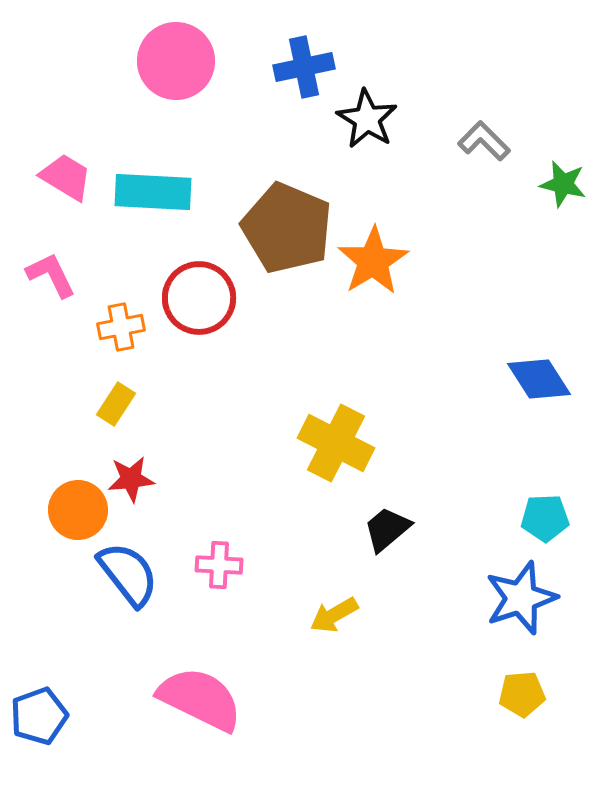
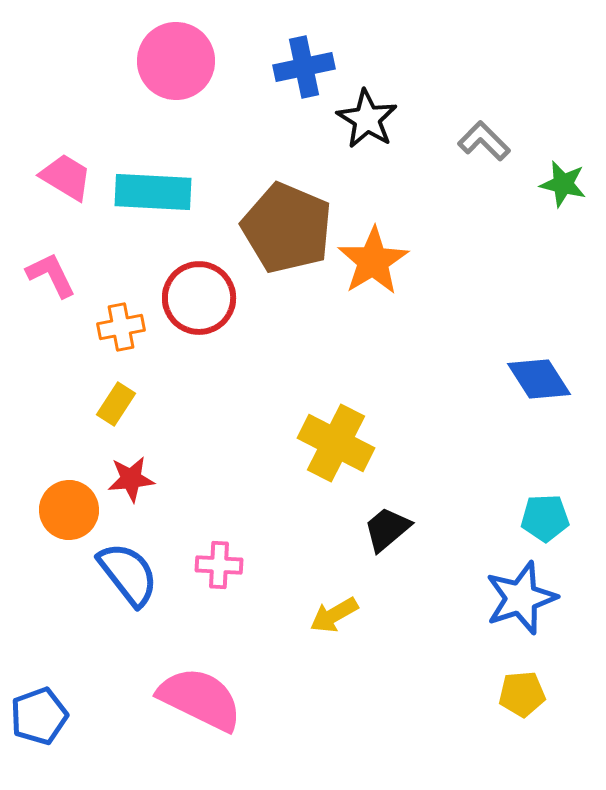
orange circle: moved 9 px left
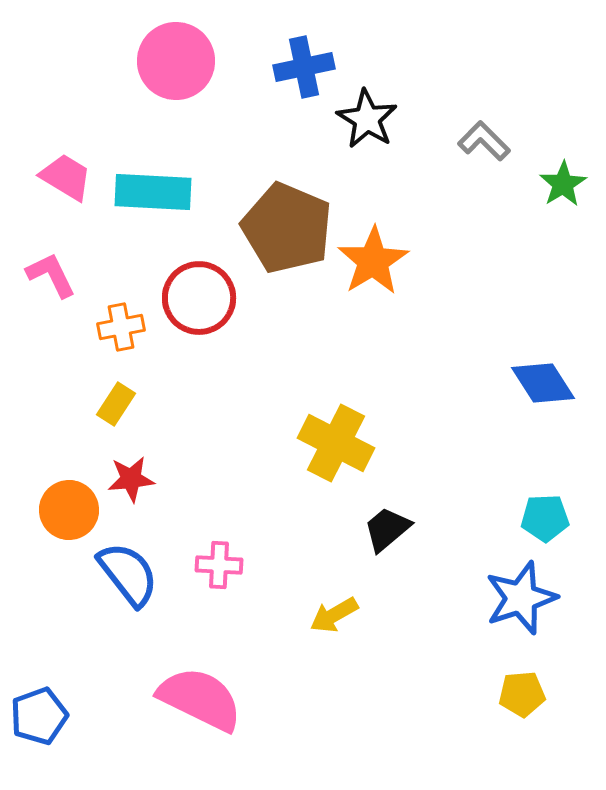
green star: rotated 27 degrees clockwise
blue diamond: moved 4 px right, 4 px down
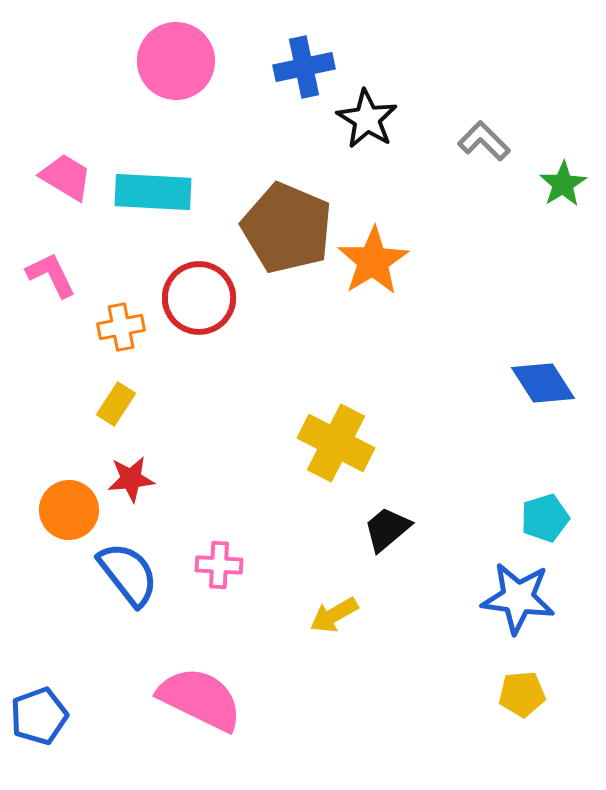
cyan pentagon: rotated 15 degrees counterclockwise
blue star: moved 3 px left; rotated 26 degrees clockwise
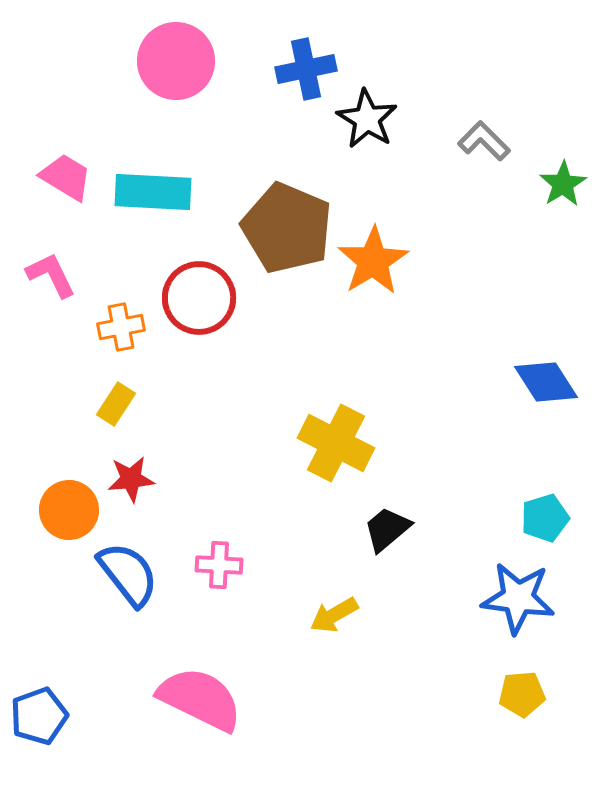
blue cross: moved 2 px right, 2 px down
blue diamond: moved 3 px right, 1 px up
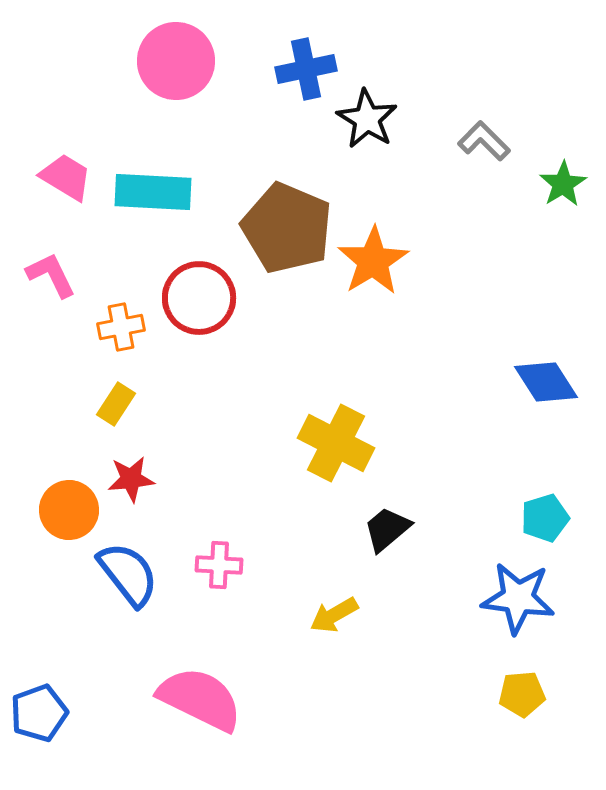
blue pentagon: moved 3 px up
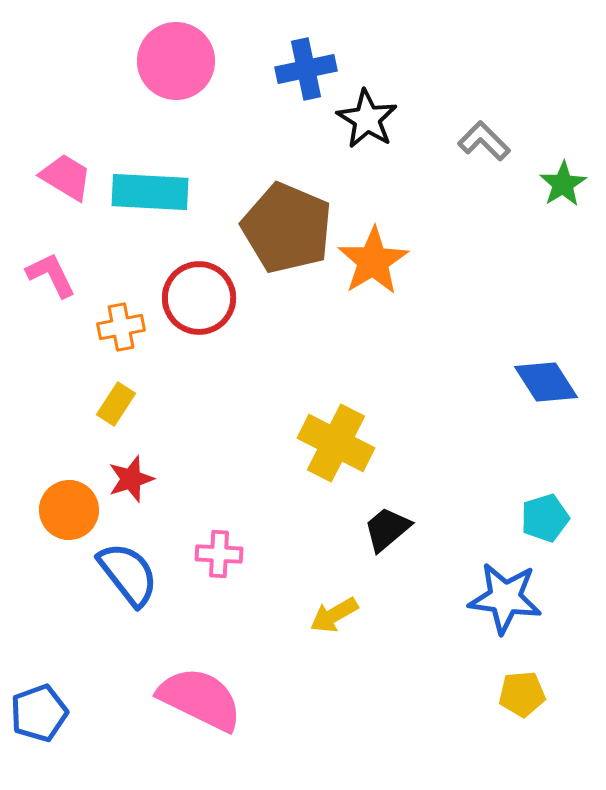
cyan rectangle: moved 3 px left
red star: rotated 12 degrees counterclockwise
pink cross: moved 11 px up
blue star: moved 13 px left
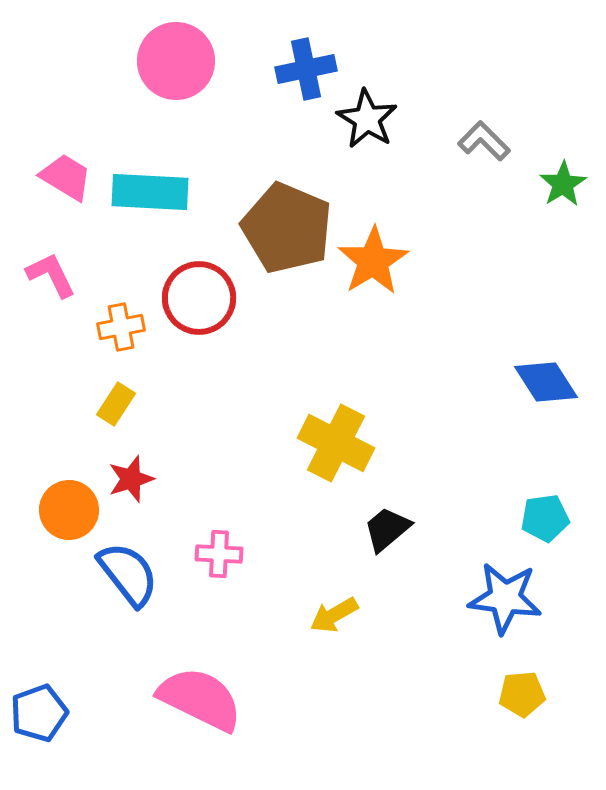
cyan pentagon: rotated 9 degrees clockwise
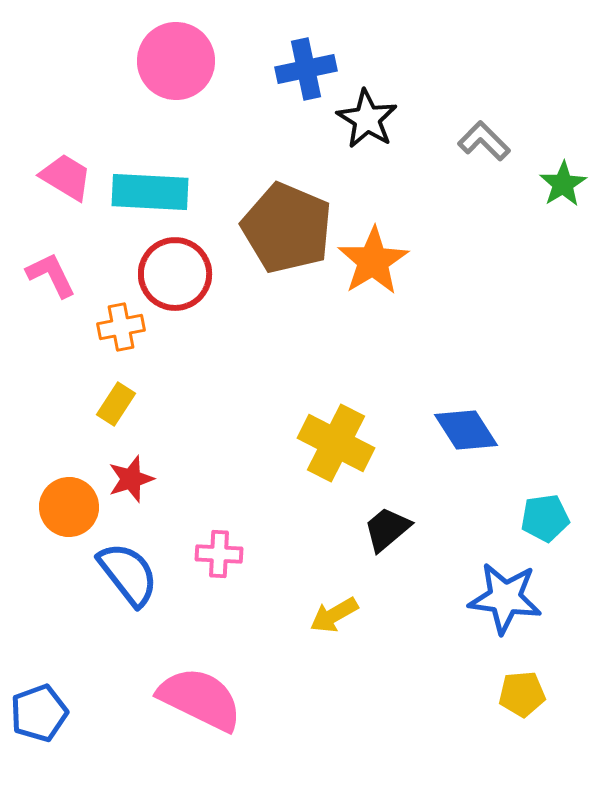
red circle: moved 24 px left, 24 px up
blue diamond: moved 80 px left, 48 px down
orange circle: moved 3 px up
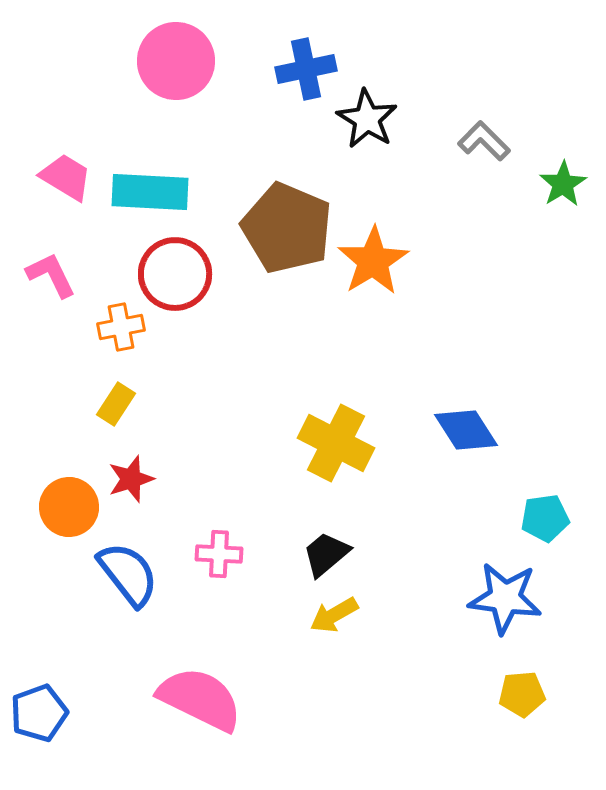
black trapezoid: moved 61 px left, 25 px down
